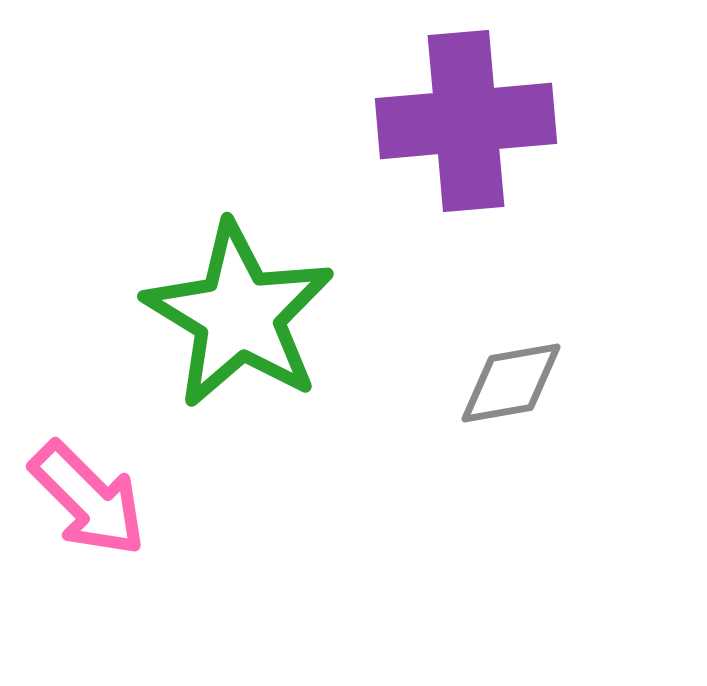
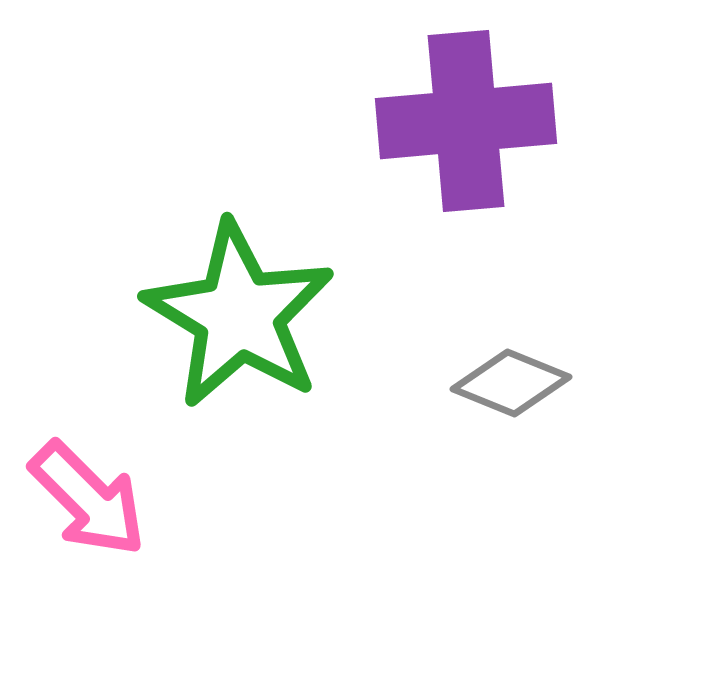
gray diamond: rotated 32 degrees clockwise
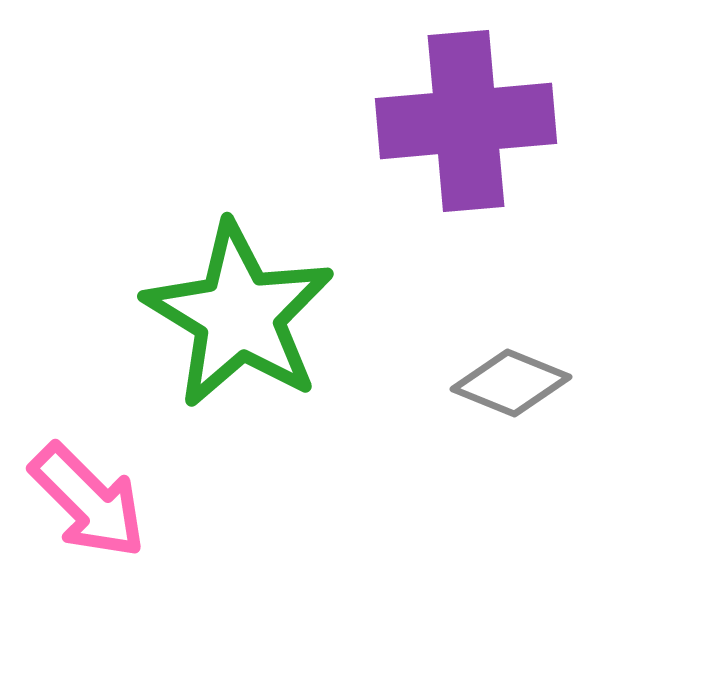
pink arrow: moved 2 px down
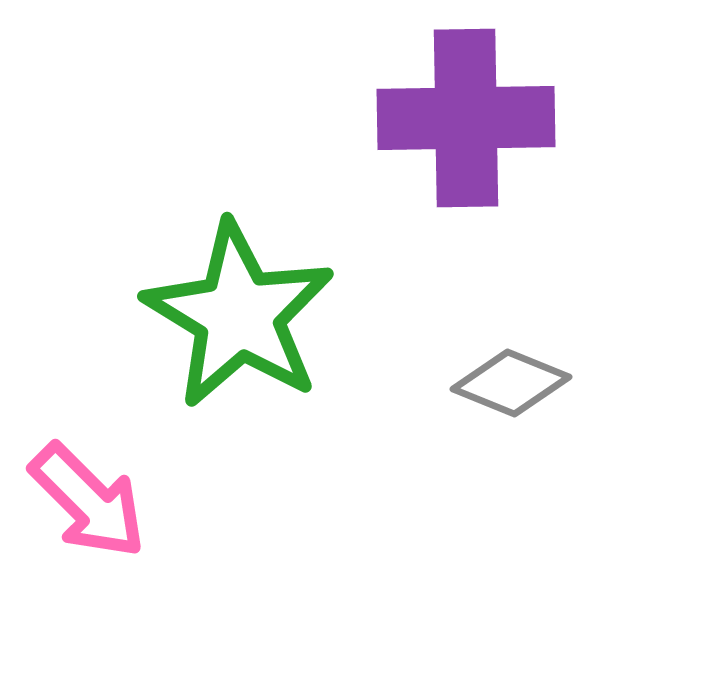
purple cross: moved 3 px up; rotated 4 degrees clockwise
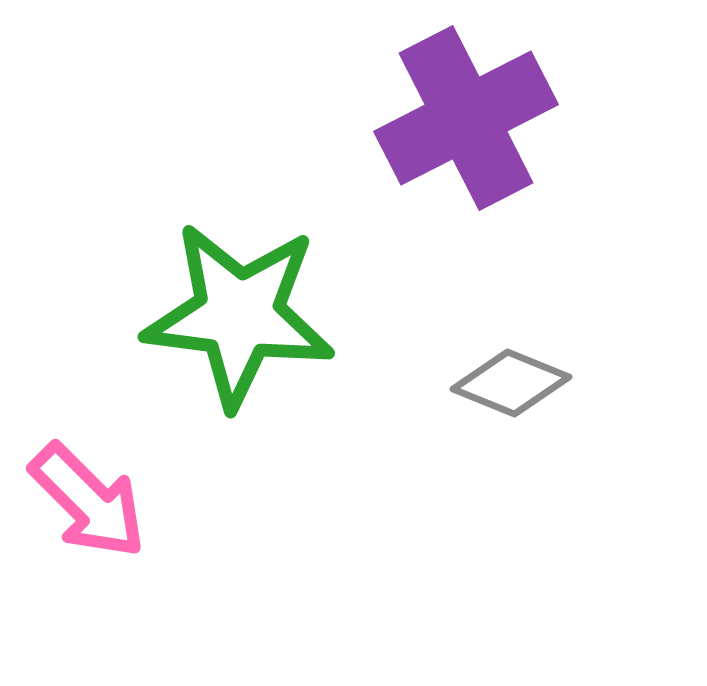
purple cross: rotated 26 degrees counterclockwise
green star: rotated 24 degrees counterclockwise
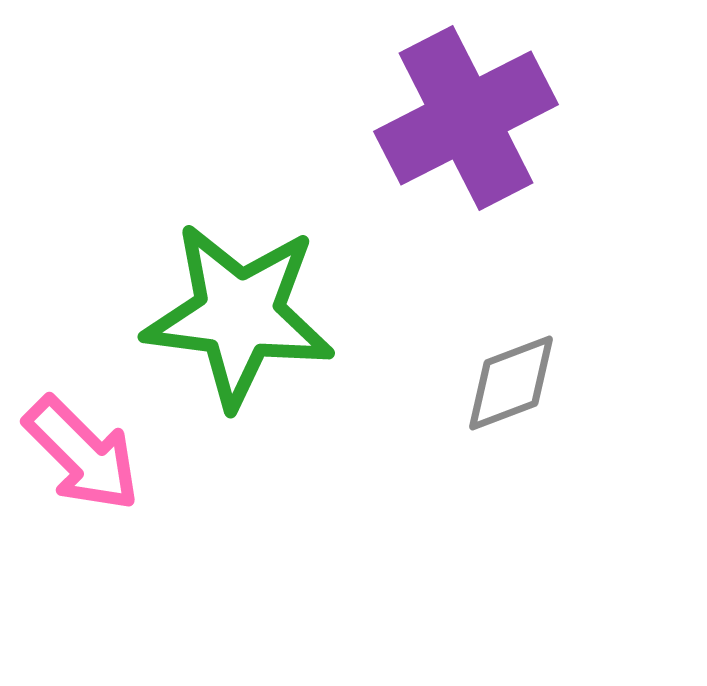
gray diamond: rotated 43 degrees counterclockwise
pink arrow: moved 6 px left, 47 px up
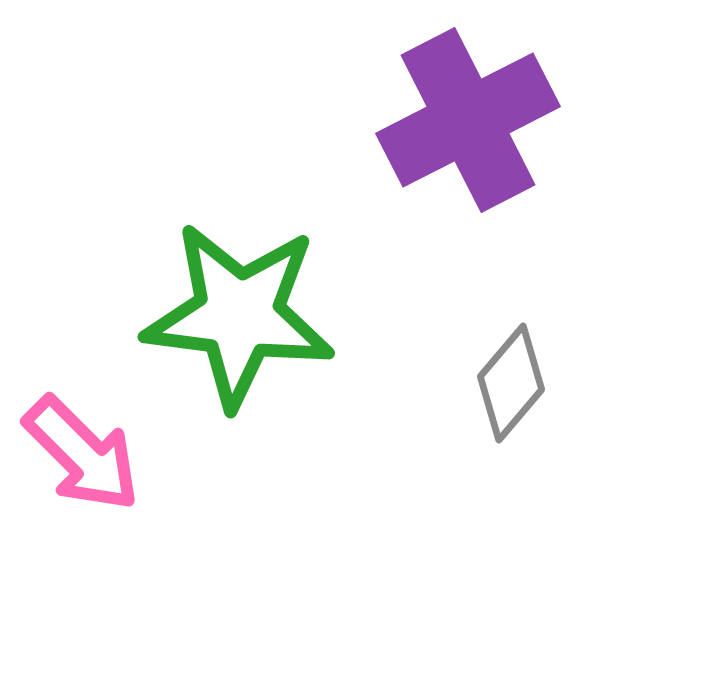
purple cross: moved 2 px right, 2 px down
gray diamond: rotated 29 degrees counterclockwise
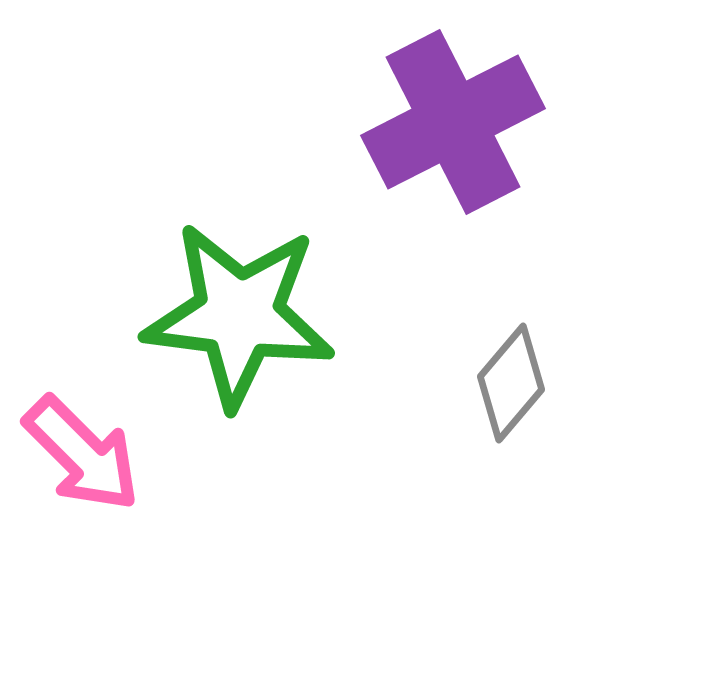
purple cross: moved 15 px left, 2 px down
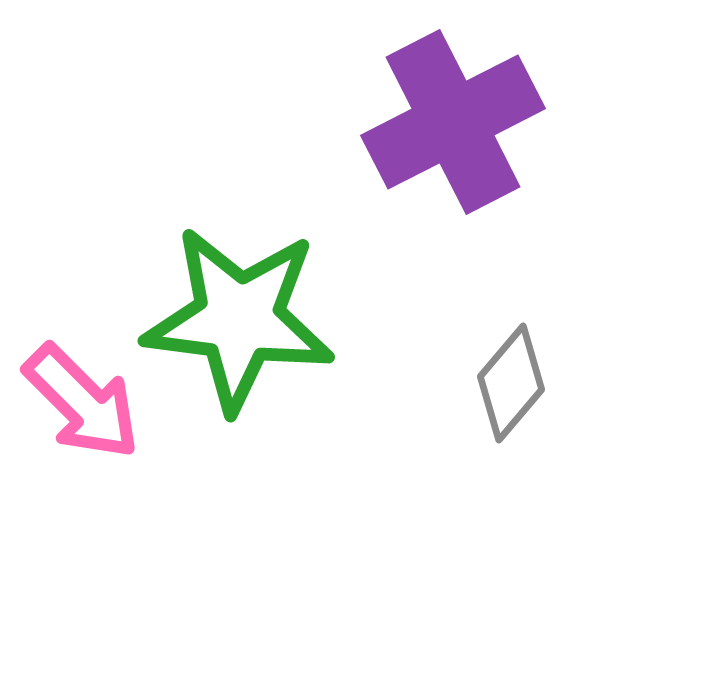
green star: moved 4 px down
pink arrow: moved 52 px up
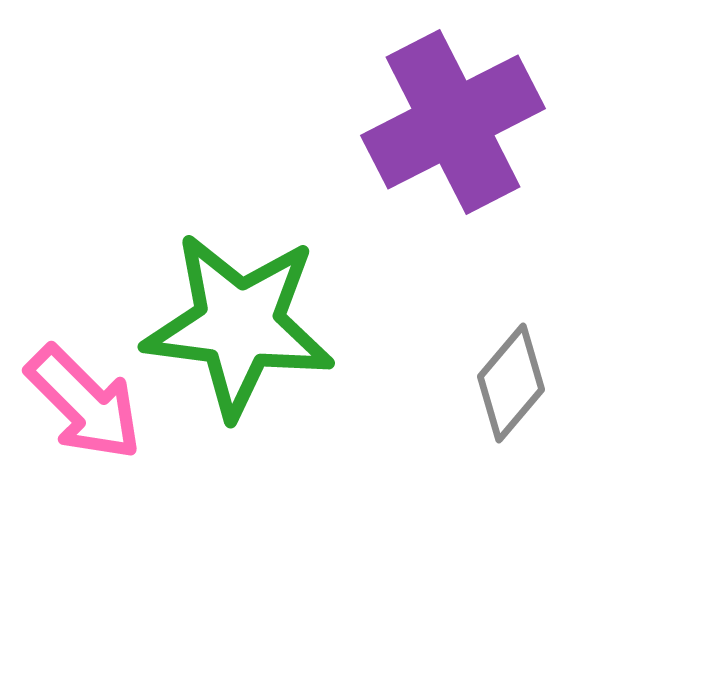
green star: moved 6 px down
pink arrow: moved 2 px right, 1 px down
